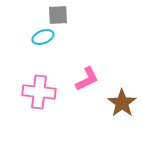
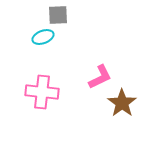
pink L-shape: moved 13 px right, 2 px up
pink cross: moved 3 px right
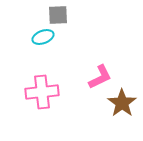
pink cross: rotated 12 degrees counterclockwise
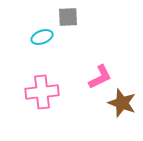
gray square: moved 10 px right, 2 px down
cyan ellipse: moved 1 px left
brown star: rotated 16 degrees counterclockwise
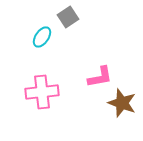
gray square: rotated 30 degrees counterclockwise
cyan ellipse: rotated 35 degrees counterclockwise
pink L-shape: rotated 16 degrees clockwise
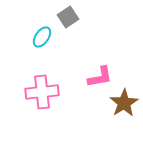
brown star: moved 2 px right; rotated 20 degrees clockwise
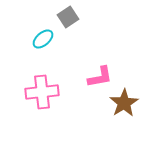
cyan ellipse: moved 1 px right, 2 px down; rotated 15 degrees clockwise
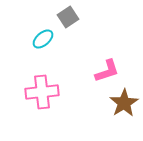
pink L-shape: moved 7 px right, 6 px up; rotated 8 degrees counterclockwise
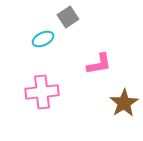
cyan ellipse: rotated 15 degrees clockwise
pink L-shape: moved 8 px left, 7 px up; rotated 8 degrees clockwise
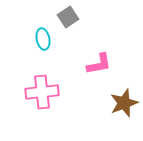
cyan ellipse: rotated 75 degrees counterclockwise
brown star: rotated 12 degrees clockwise
